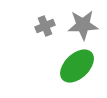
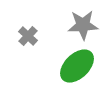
gray cross: moved 17 px left, 10 px down; rotated 24 degrees counterclockwise
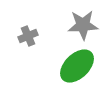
gray cross: rotated 24 degrees clockwise
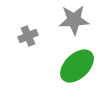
gray star: moved 9 px left, 5 px up
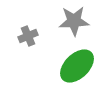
gray star: moved 1 px down
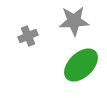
green ellipse: moved 4 px right, 1 px up
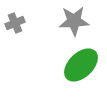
gray cross: moved 13 px left, 13 px up
